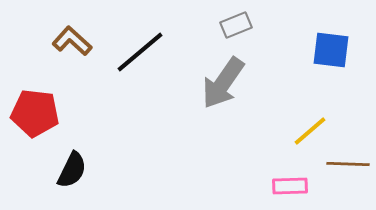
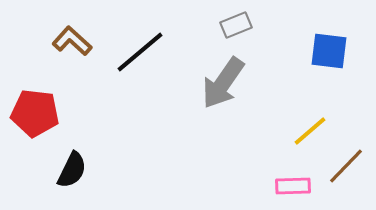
blue square: moved 2 px left, 1 px down
brown line: moved 2 px left, 2 px down; rotated 48 degrees counterclockwise
pink rectangle: moved 3 px right
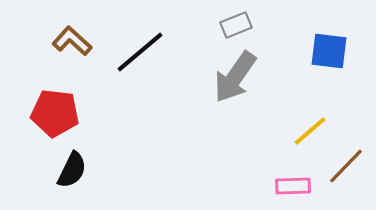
gray arrow: moved 12 px right, 6 px up
red pentagon: moved 20 px right
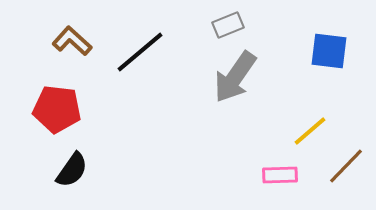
gray rectangle: moved 8 px left
red pentagon: moved 2 px right, 4 px up
black semicircle: rotated 9 degrees clockwise
pink rectangle: moved 13 px left, 11 px up
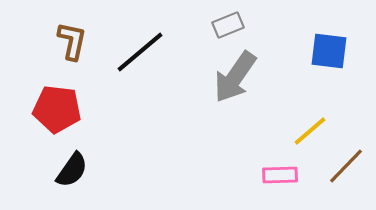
brown L-shape: rotated 60 degrees clockwise
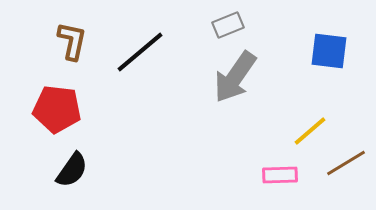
brown line: moved 3 px up; rotated 15 degrees clockwise
